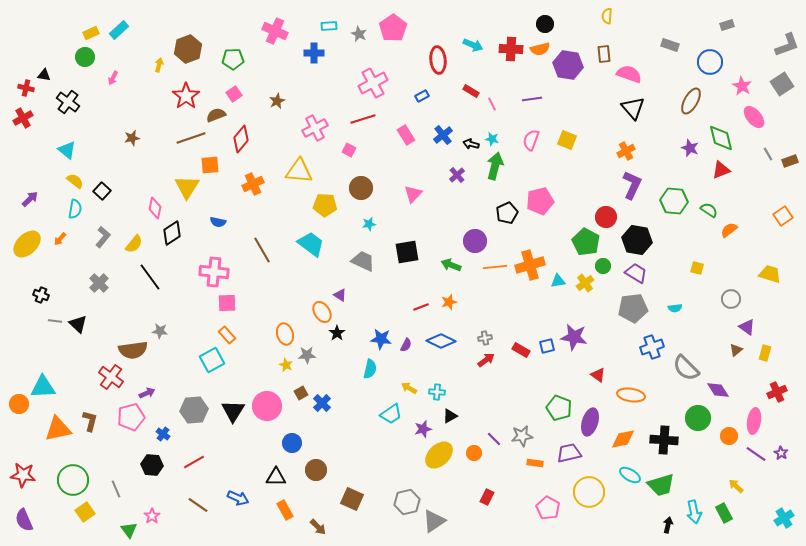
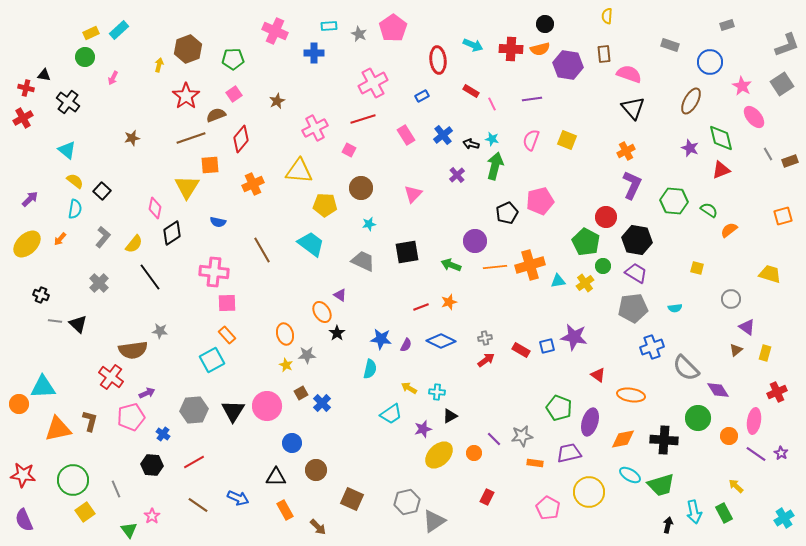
orange square at (783, 216): rotated 18 degrees clockwise
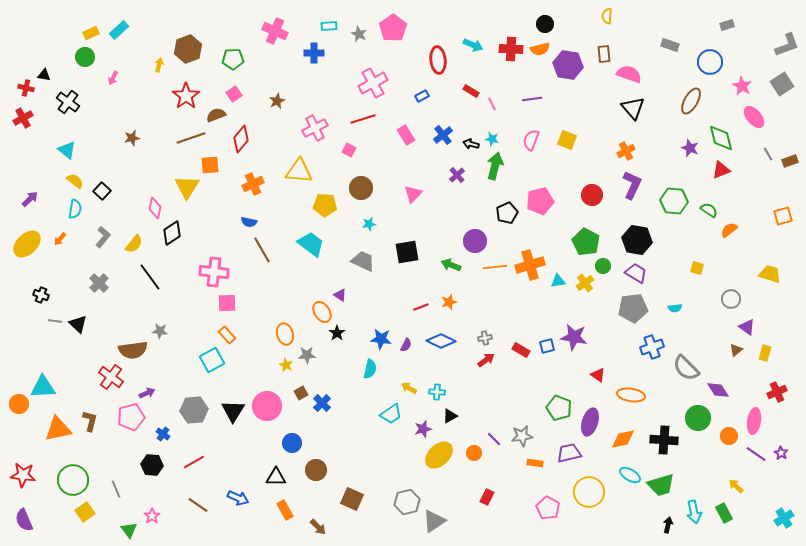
red circle at (606, 217): moved 14 px left, 22 px up
blue semicircle at (218, 222): moved 31 px right
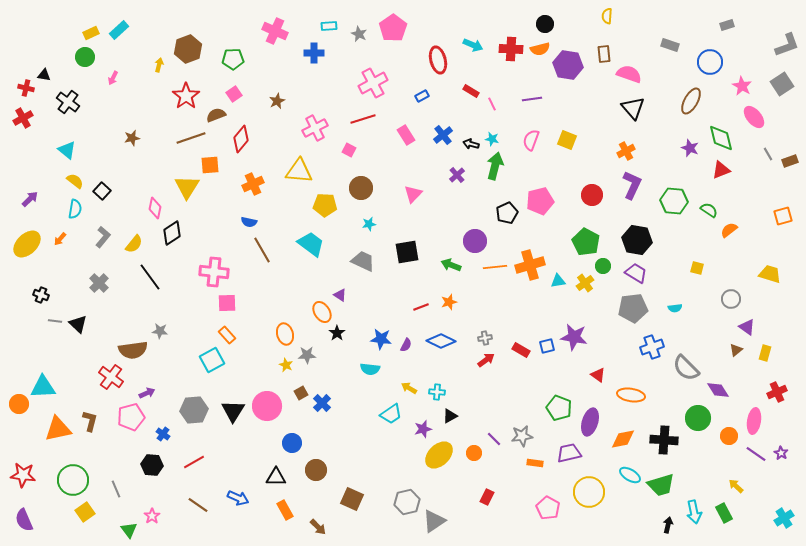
red ellipse at (438, 60): rotated 8 degrees counterclockwise
cyan semicircle at (370, 369): rotated 84 degrees clockwise
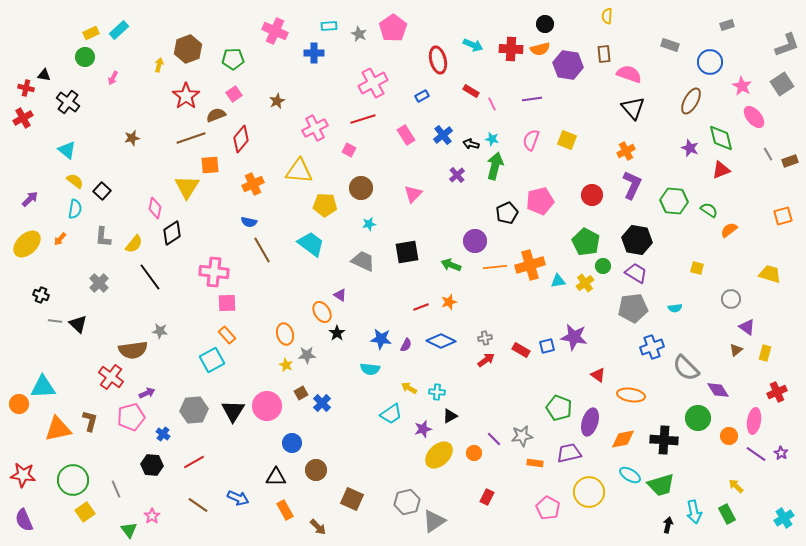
gray L-shape at (103, 237): rotated 145 degrees clockwise
green rectangle at (724, 513): moved 3 px right, 1 px down
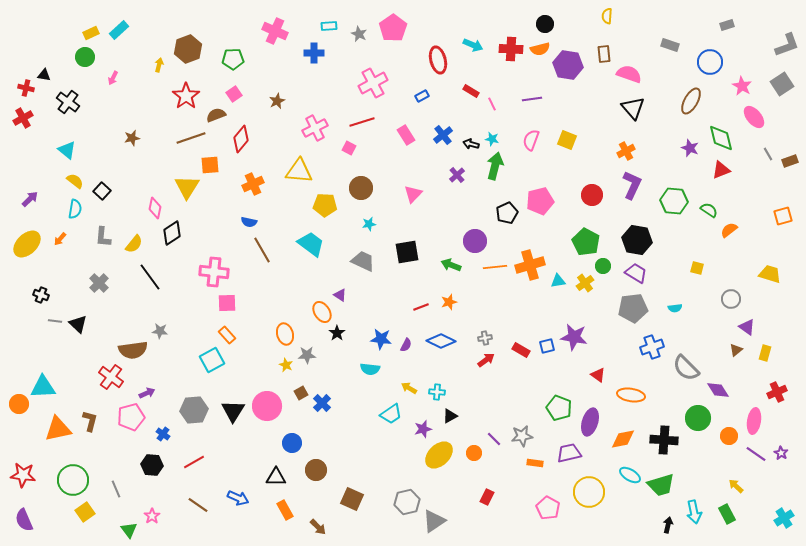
red line at (363, 119): moved 1 px left, 3 px down
pink square at (349, 150): moved 2 px up
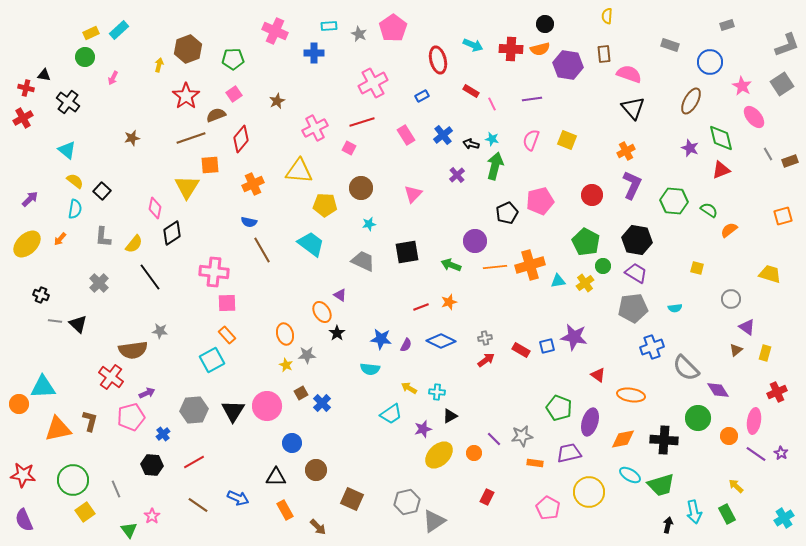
blue cross at (163, 434): rotated 16 degrees clockwise
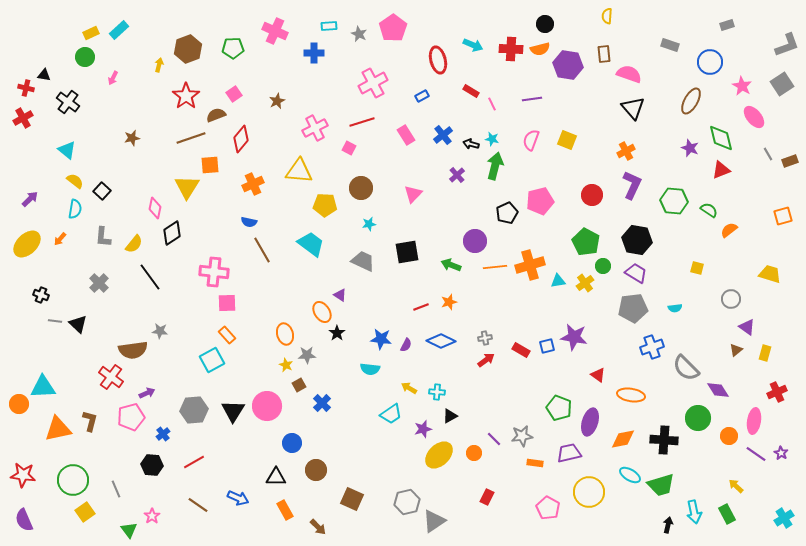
green pentagon at (233, 59): moved 11 px up
brown square at (301, 393): moved 2 px left, 8 px up
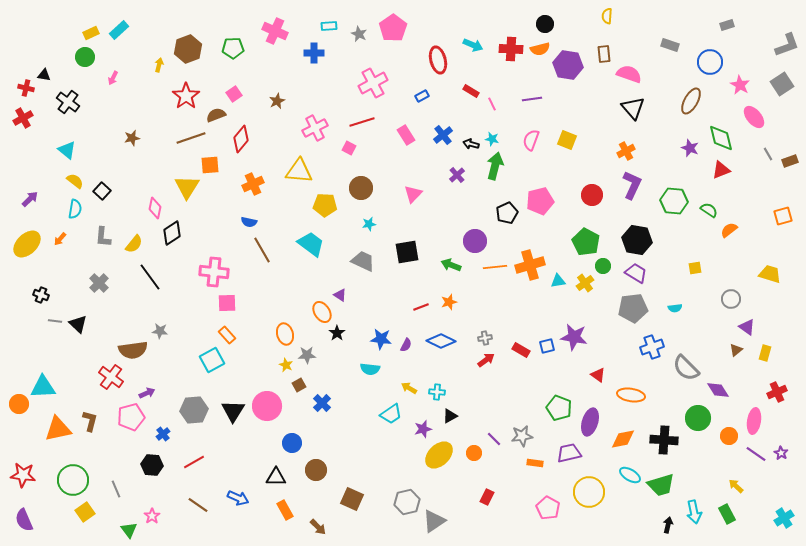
pink star at (742, 86): moved 2 px left, 1 px up
yellow square at (697, 268): moved 2 px left; rotated 24 degrees counterclockwise
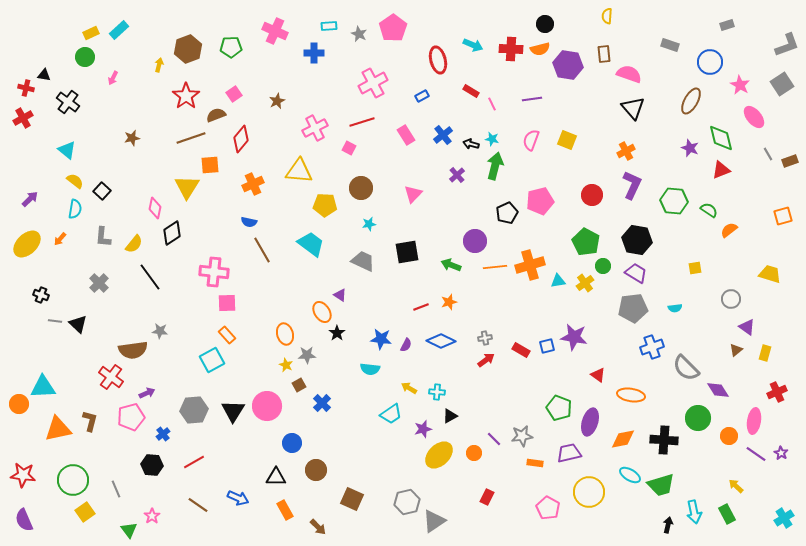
green pentagon at (233, 48): moved 2 px left, 1 px up
